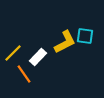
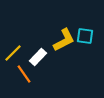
yellow L-shape: moved 1 px left, 2 px up
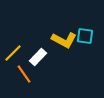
yellow L-shape: rotated 55 degrees clockwise
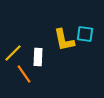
cyan square: moved 2 px up
yellow L-shape: rotated 50 degrees clockwise
white rectangle: rotated 42 degrees counterclockwise
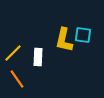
cyan square: moved 2 px left, 1 px down
yellow L-shape: rotated 25 degrees clockwise
orange line: moved 7 px left, 5 px down
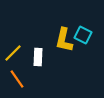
cyan square: rotated 18 degrees clockwise
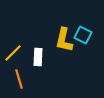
orange line: moved 2 px right; rotated 18 degrees clockwise
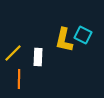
orange line: rotated 18 degrees clockwise
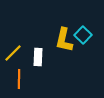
cyan square: rotated 18 degrees clockwise
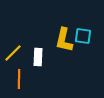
cyan square: moved 1 px down; rotated 36 degrees counterclockwise
